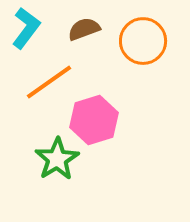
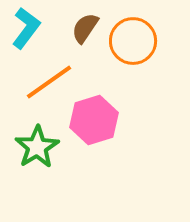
brown semicircle: moved 1 px right, 1 px up; rotated 36 degrees counterclockwise
orange circle: moved 10 px left
green star: moved 20 px left, 12 px up
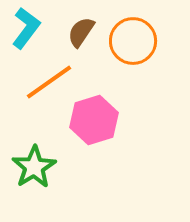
brown semicircle: moved 4 px left, 4 px down
green star: moved 3 px left, 20 px down
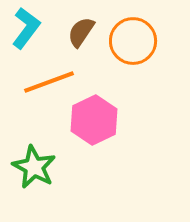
orange line: rotated 15 degrees clockwise
pink hexagon: rotated 9 degrees counterclockwise
green star: rotated 12 degrees counterclockwise
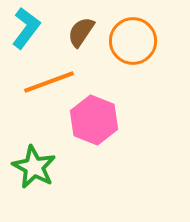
pink hexagon: rotated 12 degrees counterclockwise
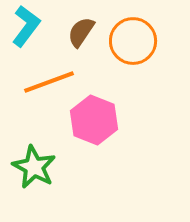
cyan L-shape: moved 2 px up
